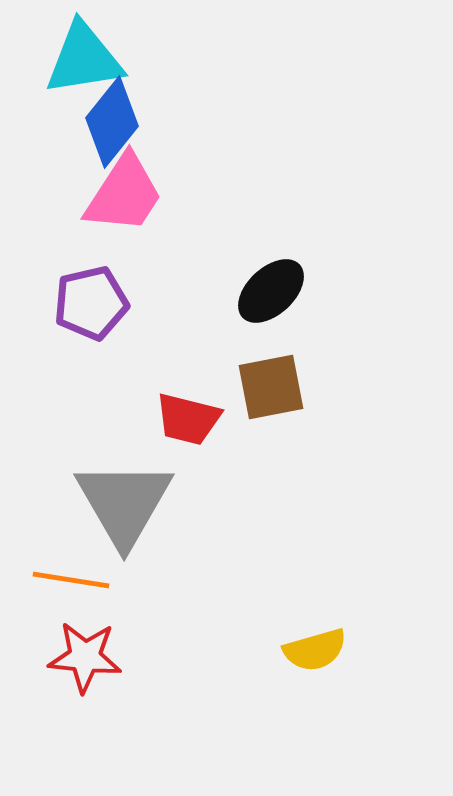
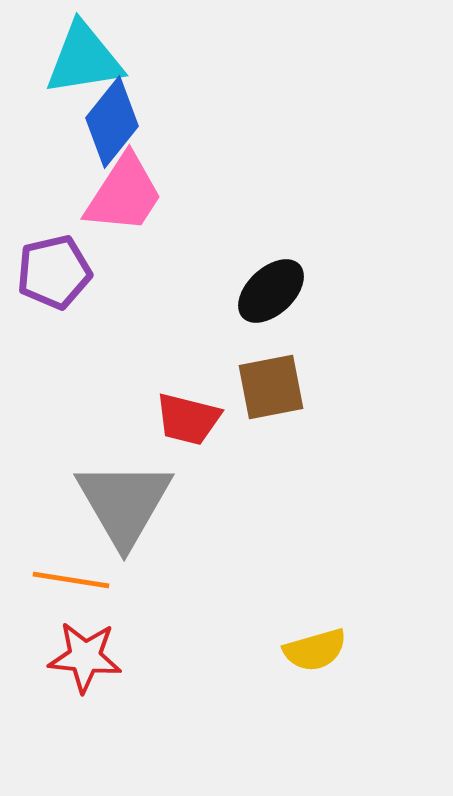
purple pentagon: moved 37 px left, 31 px up
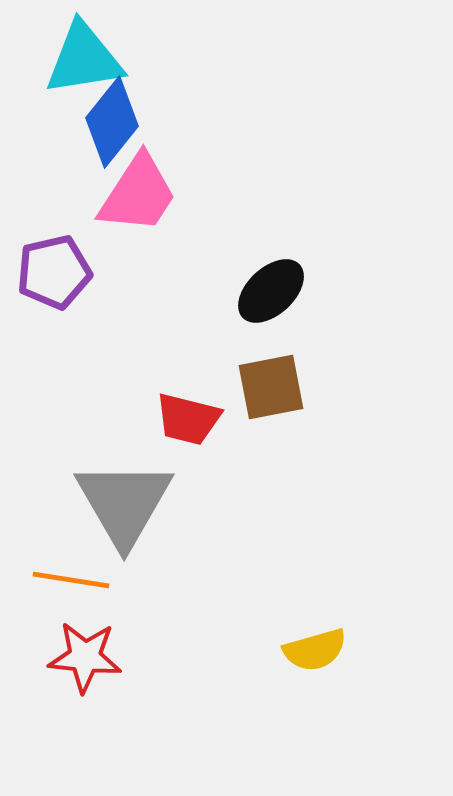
pink trapezoid: moved 14 px right
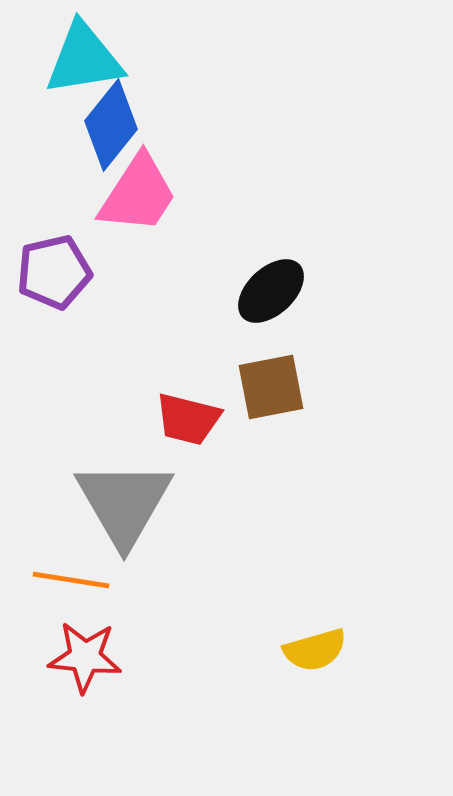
blue diamond: moved 1 px left, 3 px down
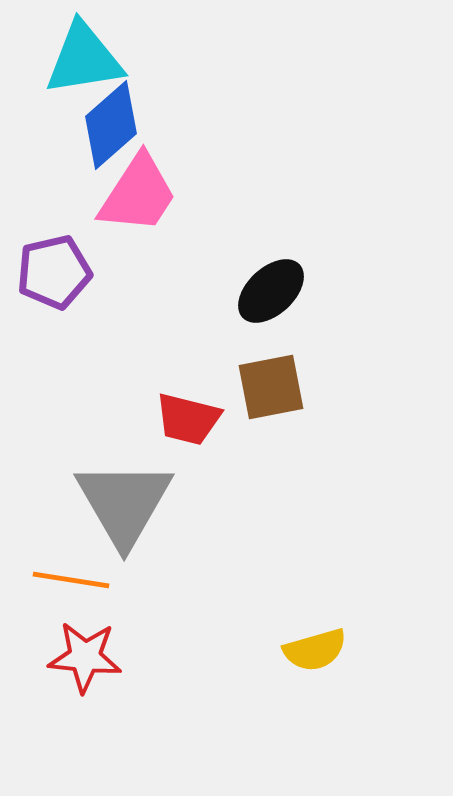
blue diamond: rotated 10 degrees clockwise
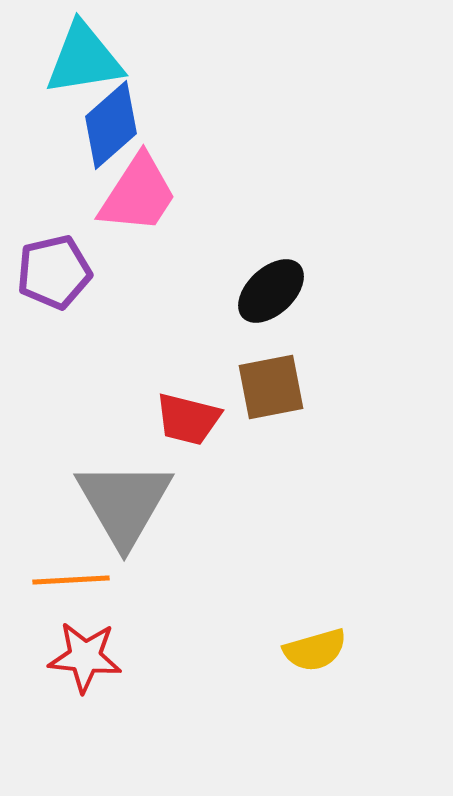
orange line: rotated 12 degrees counterclockwise
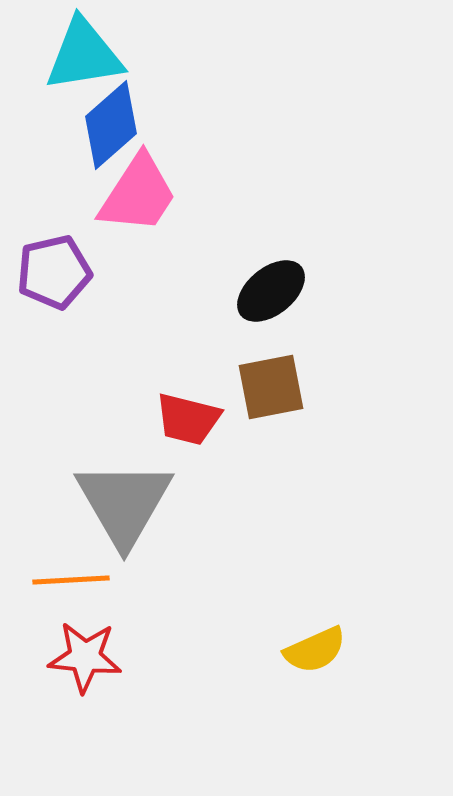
cyan triangle: moved 4 px up
black ellipse: rotated 4 degrees clockwise
yellow semicircle: rotated 8 degrees counterclockwise
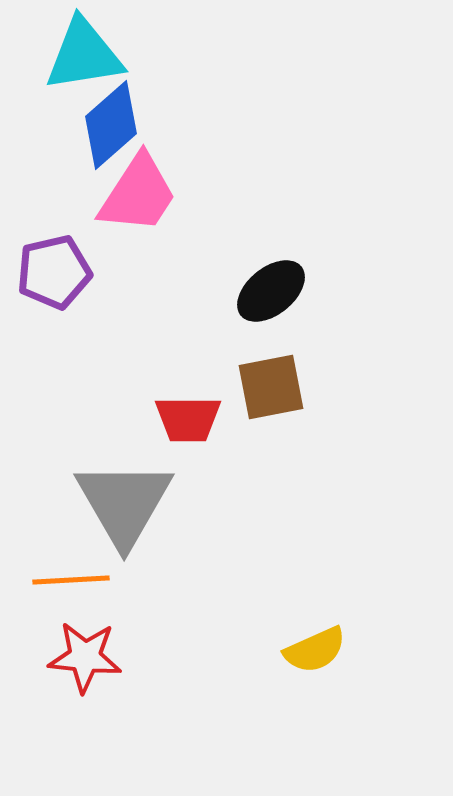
red trapezoid: rotated 14 degrees counterclockwise
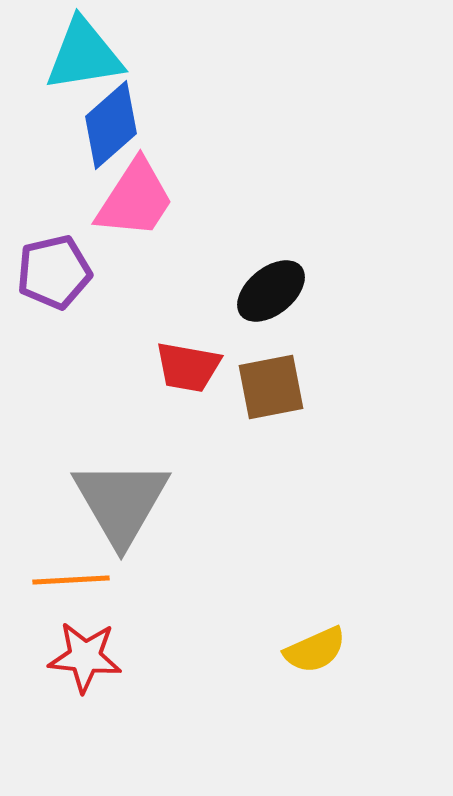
pink trapezoid: moved 3 px left, 5 px down
red trapezoid: moved 52 px up; rotated 10 degrees clockwise
gray triangle: moved 3 px left, 1 px up
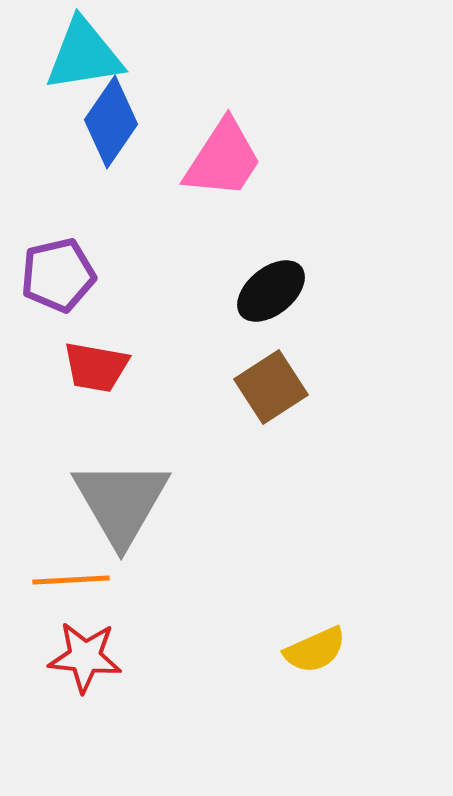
blue diamond: moved 3 px up; rotated 14 degrees counterclockwise
pink trapezoid: moved 88 px right, 40 px up
purple pentagon: moved 4 px right, 3 px down
red trapezoid: moved 92 px left
brown square: rotated 22 degrees counterclockwise
